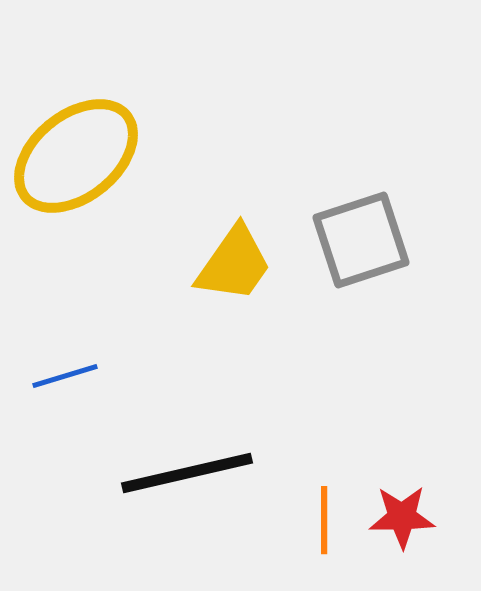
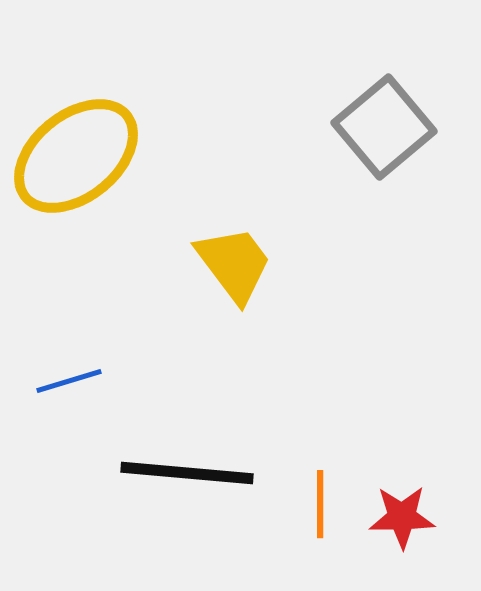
gray square: moved 23 px right, 113 px up; rotated 22 degrees counterclockwise
yellow trapezoid: rotated 72 degrees counterclockwise
blue line: moved 4 px right, 5 px down
black line: rotated 18 degrees clockwise
orange line: moved 4 px left, 16 px up
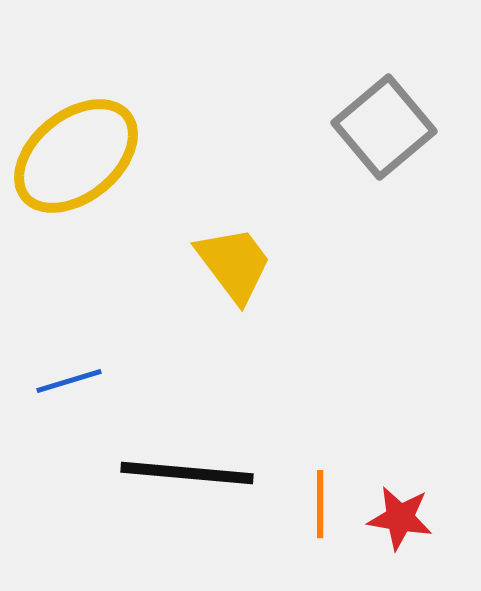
red star: moved 2 px left, 1 px down; rotated 10 degrees clockwise
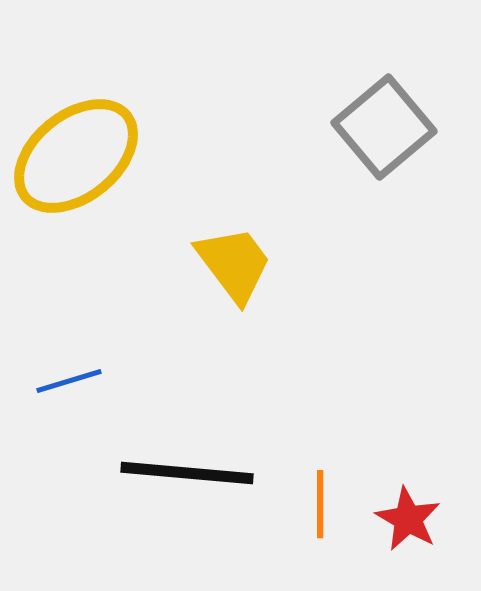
red star: moved 8 px right, 1 px down; rotated 20 degrees clockwise
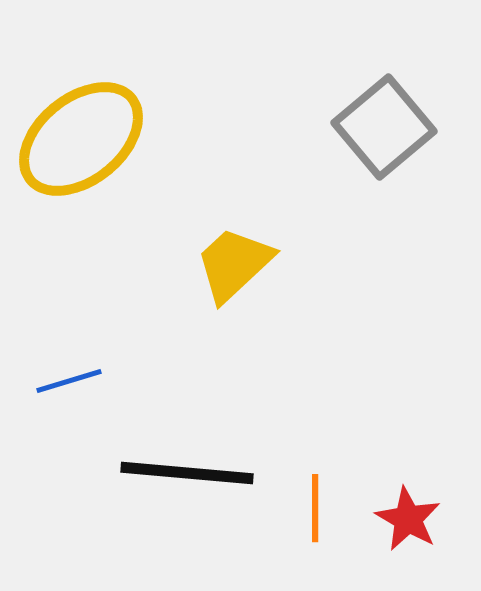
yellow ellipse: moved 5 px right, 17 px up
yellow trapezoid: rotated 96 degrees counterclockwise
orange line: moved 5 px left, 4 px down
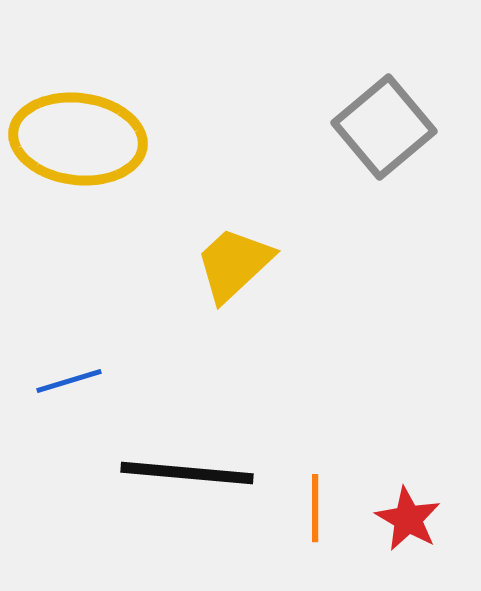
yellow ellipse: moved 3 px left; rotated 46 degrees clockwise
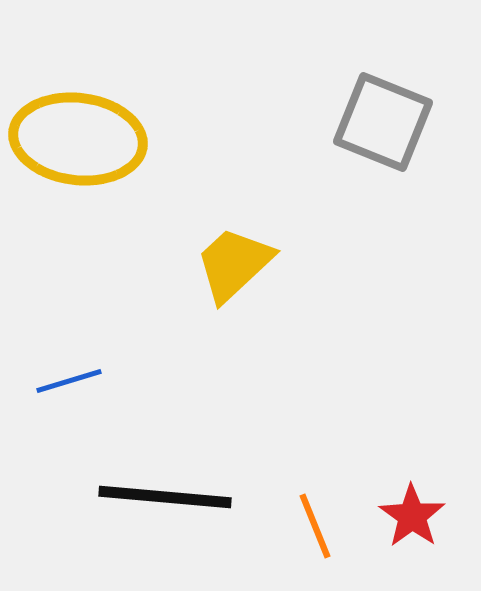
gray square: moved 1 px left, 5 px up; rotated 28 degrees counterclockwise
black line: moved 22 px left, 24 px down
orange line: moved 18 px down; rotated 22 degrees counterclockwise
red star: moved 4 px right, 3 px up; rotated 6 degrees clockwise
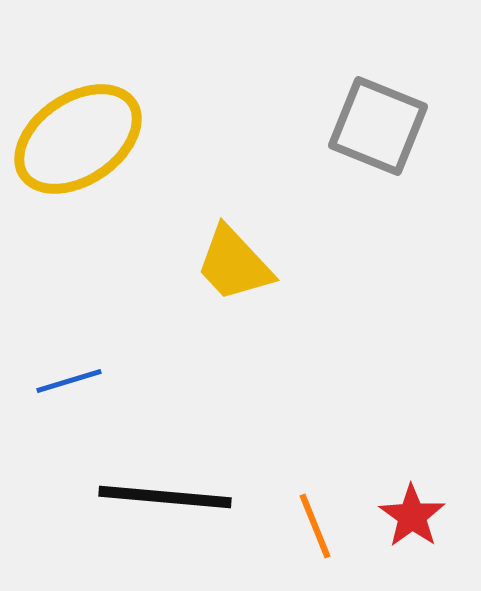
gray square: moved 5 px left, 4 px down
yellow ellipse: rotated 41 degrees counterclockwise
yellow trapezoid: rotated 90 degrees counterclockwise
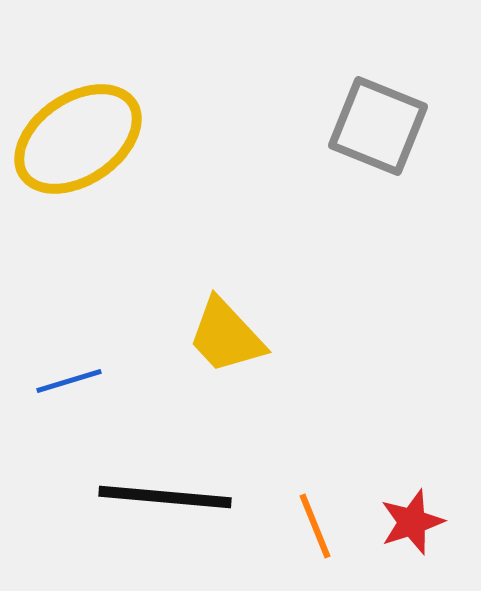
yellow trapezoid: moved 8 px left, 72 px down
red star: moved 6 px down; rotated 18 degrees clockwise
